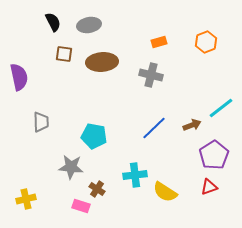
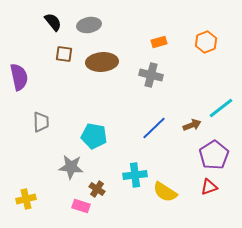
black semicircle: rotated 12 degrees counterclockwise
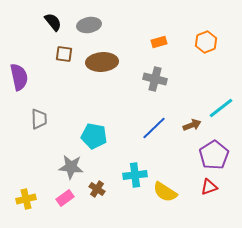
gray cross: moved 4 px right, 4 px down
gray trapezoid: moved 2 px left, 3 px up
pink rectangle: moved 16 px left, 8 px up; rotated 54 degrees counterclockwise
